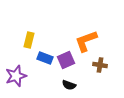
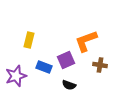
blue rectangle: moved 1 px left, 9 px down
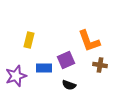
orange L-shape: moved 3 px right; rotated 90 degrees counterclockwise
blue rectangle: moved 1 px down; rotated 21 degrees counterclockwise
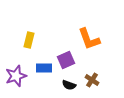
orange L-shape: moved 2 px up
brown cross: moved 8 px left, 15 px down; rotated 24 degrees clockwise
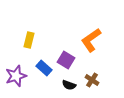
orange L-shape: moved 2 px right, 1 px down; rotated 75 degrees clockwise
purple square: rotated 36 degrees counterclockwise
blue rectangle: rotated 42 degrees clockwise
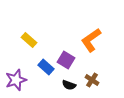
yellow rectangle: rotated 63 degrees counterclockwise
blue rectangle: moved 2 px right, 1 px up
purple star: moved 4 px down
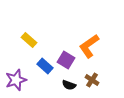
orange L-shape: moved 2 px left, 6 px down
blue rectangle: moved 1 px left, 1 px up
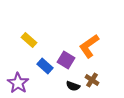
purple star: moved 2 px right, 3 px down; rotated 20 degrees counterclockwise
black semicircle: moved 4 px right, 1 px down
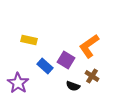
yellow rectangle: rotated 28 degrees counterclockwise
brown cross: moved 4 px up
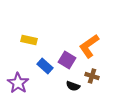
purple square: moved 1 px right
brown cross: rotated 16 degrees counterclockwise
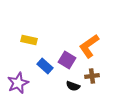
brown cross: rotated 24 degrees counterclockwise
purple star: rotated 15 degrees clockwise
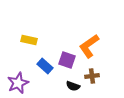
purple square: rotated 12 degrees counterclockwise
